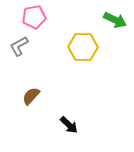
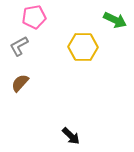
brown semicircle: moved 11 px left, 13 px up
black arrow: moved 2 px right, 11 px down
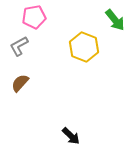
green arrow: rotated 25 degrees clockwise
yellow hexagon: moved 1 px right; rotated 20 degrees clockwise
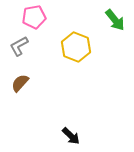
yellow hexagon: moved 8 px left
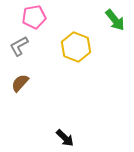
black arrow: moved 6 px left, 2 px down
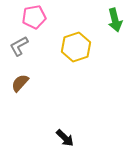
green arrow: rotated 25 degrees clockwise
yellow hexagon: rotated 20 degrees clockwise
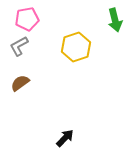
pink pentagon: moved 7 px left, 2 px down
brown semicircle: rotated 12 degrees clockwise
black arrow: rotated 90 degrees counterclockwise
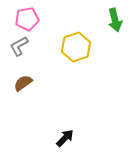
brown semicircle: moved 3 px right
